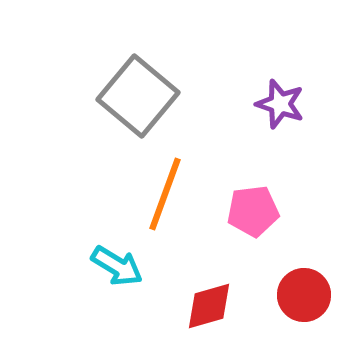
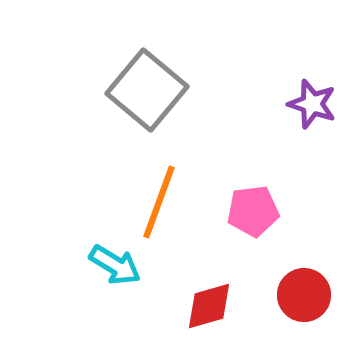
gray square: moved 9 px right, 6 px up
purple star: moved 32 px right
orange line: moved 6 px left, 8 px down
cyan arrow: moved 2 px left, 1 px up
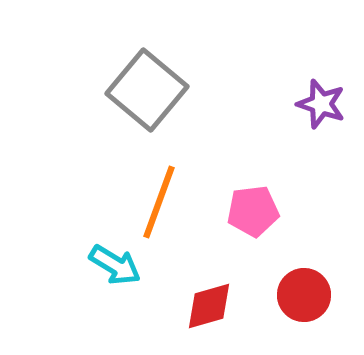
purple star: moved 9 px right
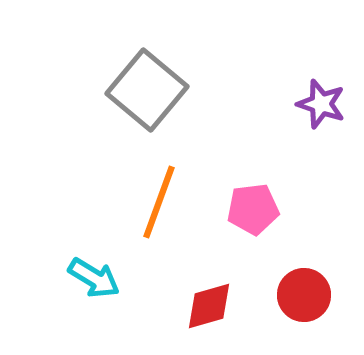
pink pentagon: moved 2 px up
cyan arrow: moved 21 px left, 13 px down
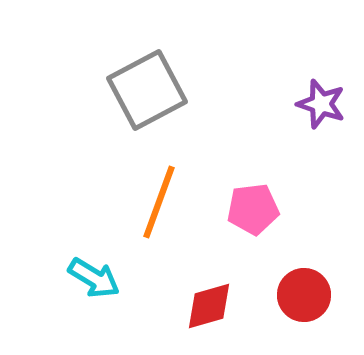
gray square: rotated 22 degrees clockwise
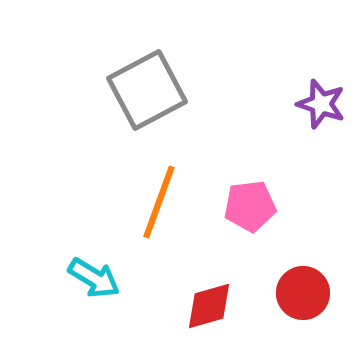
pink pentagon: moved 3 px left, 3 px up
red circle: moved 1 px left, 2 px up
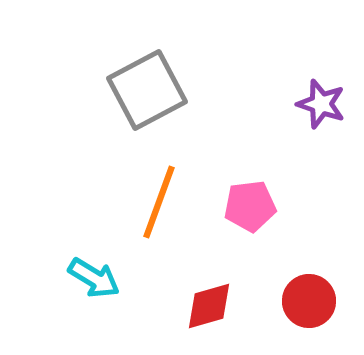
red circle: moved 6 px right, 8 px down
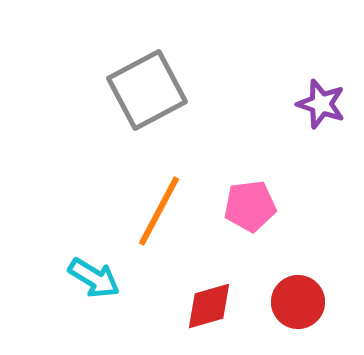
orange line: moved 9 px down; rotated 8 degrees clockwise
red circle: moved 11 px left, 1 px down
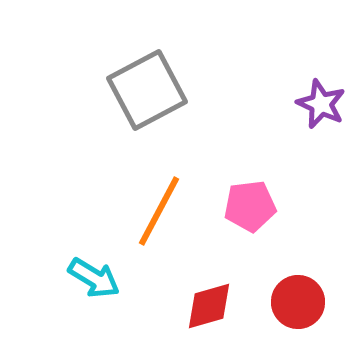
purple star: rotated 6 degrees clockwise
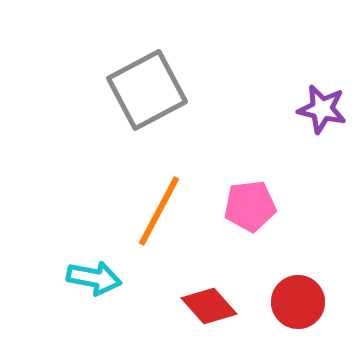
purple star: moved 1 px right, 5 px down; rotated 12 degrees counterclockwise
cyan arrow: rotated 20 degrees counterclockwise
red diamond: rotated 64 degrees clockwise
